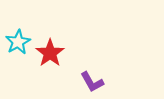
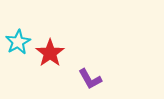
purple L-shape: moved 2 px left, 3 px up
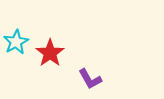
cyan star: moved 2 px left
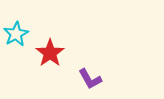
cyan star: moved 8 px up
